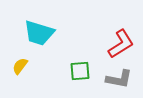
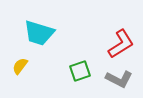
green square: rotated 15 degrees counterclockwise
gray L-shape: rotated 16 degrees clockwise
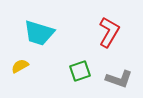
red L-shape: moved 12 px left, 12 px up; rotated 28 degrees counterclockwise
yellow semicircle: rotated 24 degrees clockwise
gray L-shape: rotated 8 degrees counterclockwise
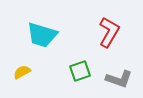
cyan trapezoid: moved 3 px right, 2 px down
yellow semicircle: moved 2 px right, 6 px down
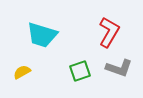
gray L-shape: moved 11 px up
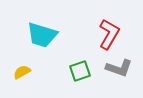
red L-shape: moved 2 px down
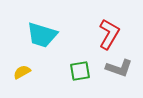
green square: rotated 10 degrees clockwise
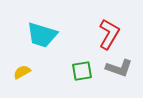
green square: moved 2 px right
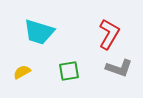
cyan trapezoid: moved 3 px left, 3 px up
green square: moved 13 px left
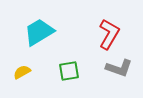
cyan trapezoid: rotated 132 degrees clockwise
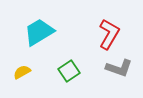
green square: rotated 25 degrees counterclockwise
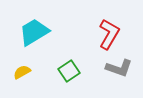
cyan trapezoid: moved 5 px left
